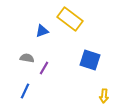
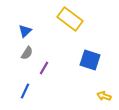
blue triangle: moved 17 px left; rotated 24 degrees counterclockwise
gray semicircle: moved 5 px up; rotated 112 degrees clockwise
yellow arrow: rotated 104 degrees clockwise
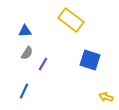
yellow rectangle: moved 1 px right, 1 px down
blue triangle: rotated 40 degrees clockwise
purple line: moved 1 px left, 4 px up
blue line: moved 1 px left
yellow arrow: moved 2 px right, 1 px down
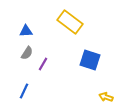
yellow rectangle: moved 1 px left, 2 px down
blue triangle: moved 1 px right
